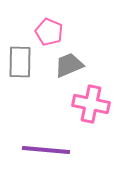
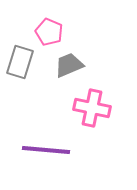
gray rectangle: rotated 16 degrees clockwise
pink cross: moved 1 px right, 4 px down
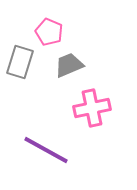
pink cross: rotated 24 degrees counterclockwise
purple line: rotated 24 degrees clockwise
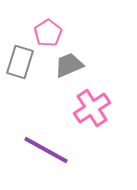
pink pentagon: moved 1 px left, 1 px down; rotated 16 degrees clockwise
pink cross: rotated 21 degrees counterclockwise
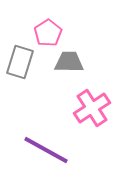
gray trapezoid: moved 3 px up; rotated 24 degrees clockwise
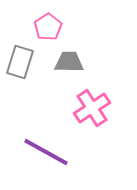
pink pentagon: moved 6 px up
purple line: moved 2 px down
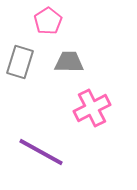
pink pentagon: moved 6 px up
pink cross: rotated 6 degrees clockwise
purple line: moved 5 px left
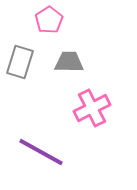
pink pentagon: moved 1 px right, 1 px up
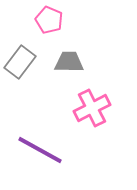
pink pentagon: rotated 16 degrees counterclockwise
gray rectangle: rotated 20 degrees clockwise
purple line: moved 1 px left, 2 px up
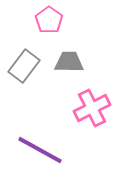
pink pentagon: rotated 12 degrees clockwise
gray rectangle: moved 4 px right, 4 px down
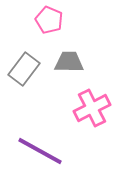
pink pentagon: rotated 12 degrees counterclockwise
gray rectangle: moved 3 px down
purple line: moved 1 px down
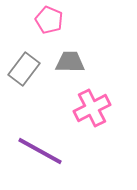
gray trapezoid: moved 1 px right
